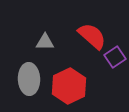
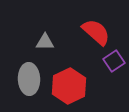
red semicircle: moved 4 px right, 4 px up
purple square: moved 1 px left, 4 px down
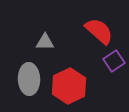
red semicircle: moved 3 px right, 1 px up
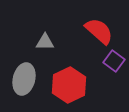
purple square: rotated 20 degrees counterclockwise
gray ellipse: moved 5 px left; rotated 16 degrees clockwise
red hexagon: moved 1 px up
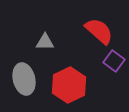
gray ellipse: rotated 28 degrees counterclockwise
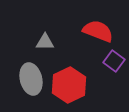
red semicircle: moved 1 px left; rotated 20 degrees counterclockwise
gray ellipse: moved 7 px right
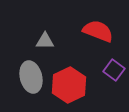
gray triangle: moved 1 px up
purple square: moved 9 px down
gray ellipse: moved 2 px up
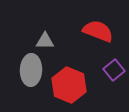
purple square: rotated 15 degrees clockwise
gray ellipse: moved 7 px up; rotated 16 degrees clockwise
red hexagon: rotated 12 degrees counterclockwise
